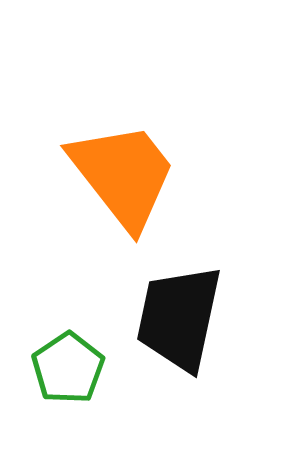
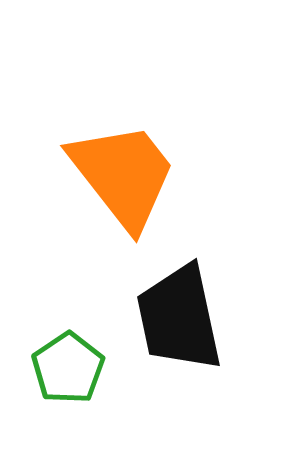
black trapezoid: rotated 24 degrees counterclockwise
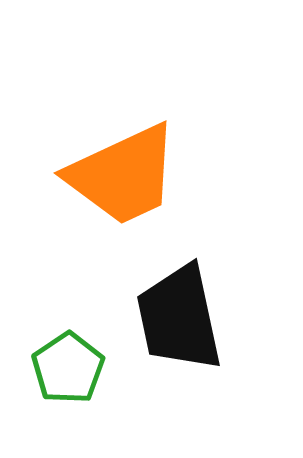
orange trapezoid: rotated 103 degrees clockwise
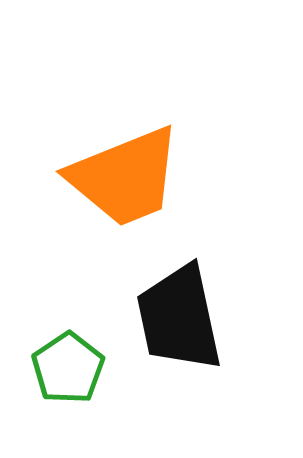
orange trapezoid: moved 2 px right, 2 px down; rotated 3 degrees clockwise
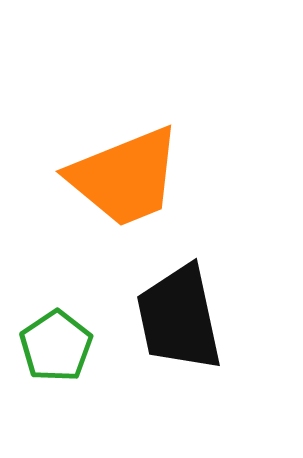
green pentagon: moved 12 px left, 22 px up
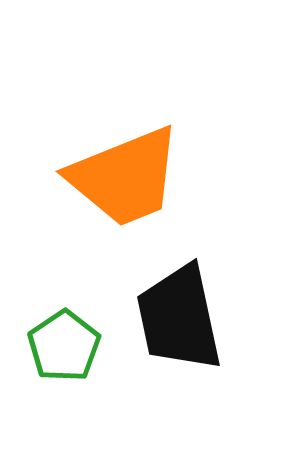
green pentagon: moved 8 px right
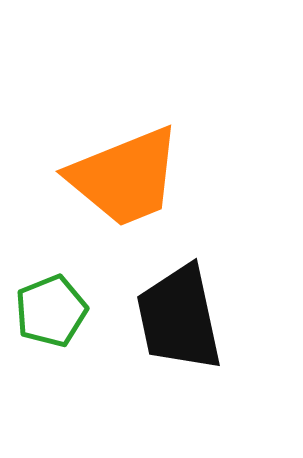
green pentagon: moved 13 px left, 35 px up; rotated 12 degrees clockwise
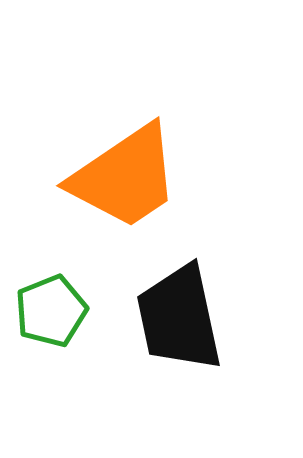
orange trapezoid: rotated 12 degrees counterclockwise
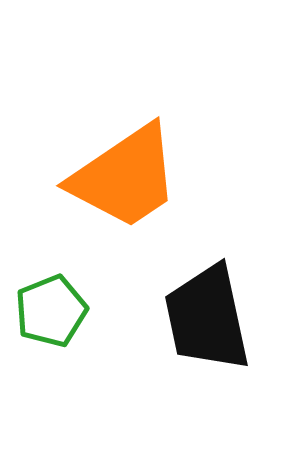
black trapezoid: moved 28 px right
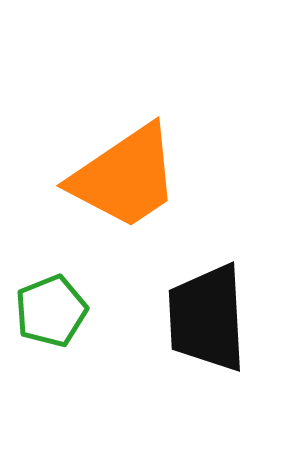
black trapezoid: rotated 9 degrees clockwise
